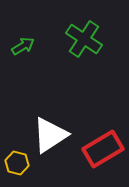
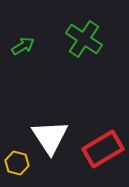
white triangle: moved 2 px down; rotated 30 degrees counterclockwise
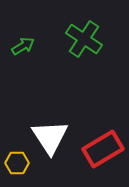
yellow hexagon: rotated 15 degrees counterclockwise
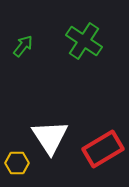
green cross: moved 2 px down
green arrow: rotated 20 degrees counterclockwise
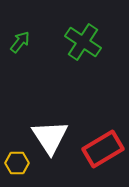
green cross: moved 1 px left, 1 px down
green arrow: moved 3 px left, 4 px up
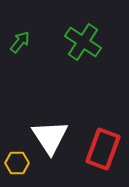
red rectangle: rotated 39 degrees counterclockwise
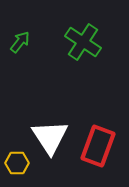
red rectangle: moved 5 px left, 3 px up
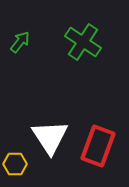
yellow hexagon: moved 2 px left, 1 px down
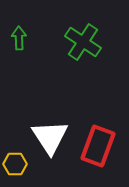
green arrow: moved 1 px left, 4 px up; rotated 40 degrees counterclockwise
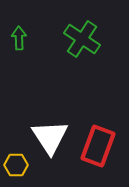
green cross: moved 1 px left, 3 px up
yellow hexagon: moved 1 px right, 1 px down
